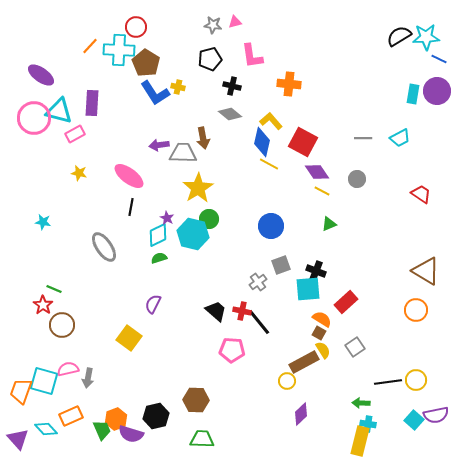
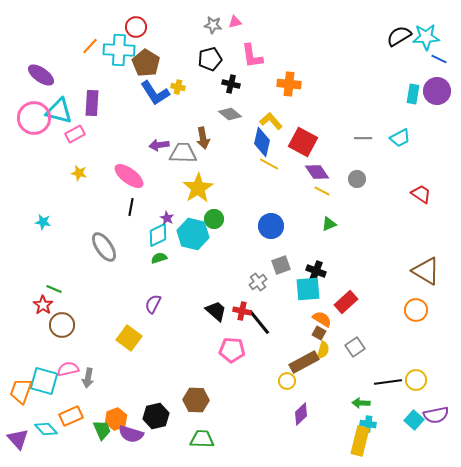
black cross at (232, 86): moved 1 px left, 2 px up
green circle at (209, 219): moved 5 px right
yellow semicircle at (323, 350): rotated 48 degrees clockwise
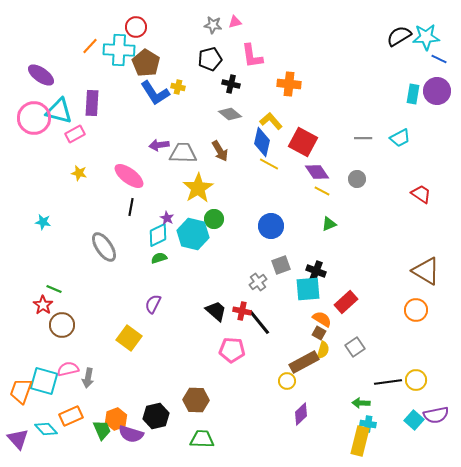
brown arrow at (203, 138): moved 17 px right, 13 px down; rotated 20 degrees counterclockwise
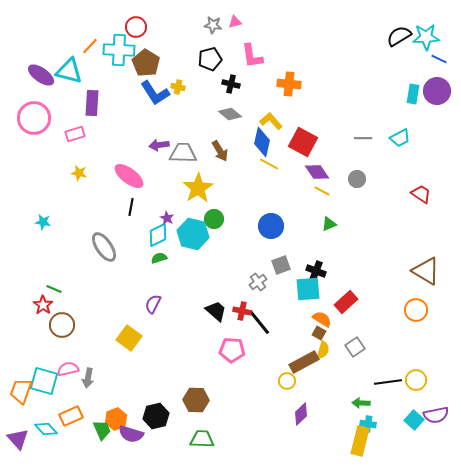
cyan triangle at (59, 111): moved 10 px right, 40 px up
pink rectangle at (75, 134): rotated 12 degrees clockwise
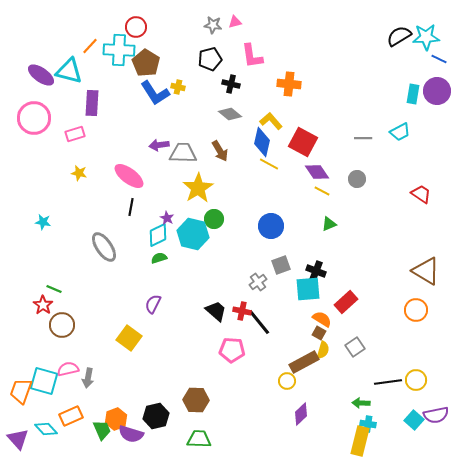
cyan trapezoid at (400, 138): moved 6 px up
green trapezoid at (202, 439): moved 3 px left
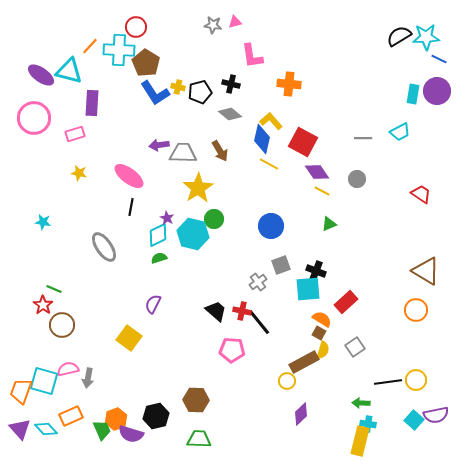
black pentagon at (210, 59): moved 10 px left, 33 px down
blue diamond at (262, 142): moved 3 px up
purple triangle at (18, 439): moved 2 px right, 10 px up
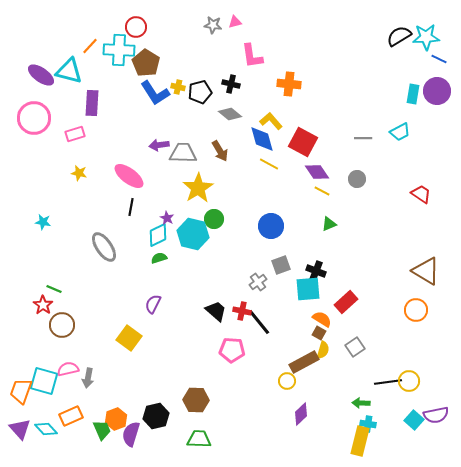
blue diamond at (262, 139): rotated 28 degrees counterclockwise
yellow circle at (416, 380): moved 7 px left, 1 px down
purple semicircle at (131, 434): rotated 90 degrees clockwise
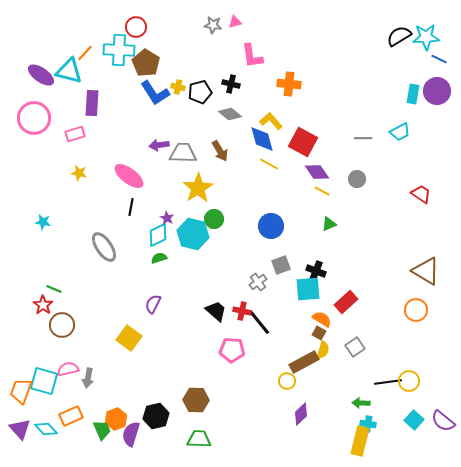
orange line at (90, 46): moved 5 px left, 7 px down
purple semicircle at (436, 415): moved 7 px right, 6 px down; rotated 50 degrees clockwise
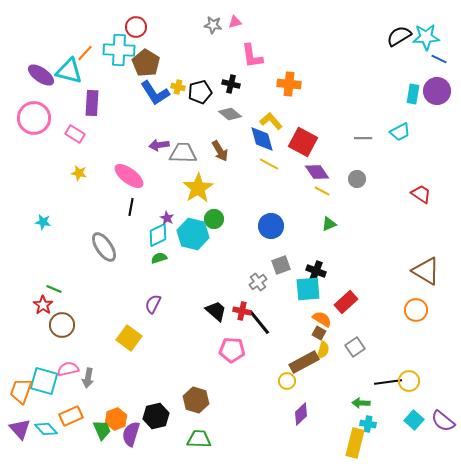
pink rectangle at (75, 134): rotated 48 degrees clockwise
brown hexagon at (196, 400): rotated 15 degrees clockwise
yellow rectangle at (360, 441): moved 5 px left, 2 px down
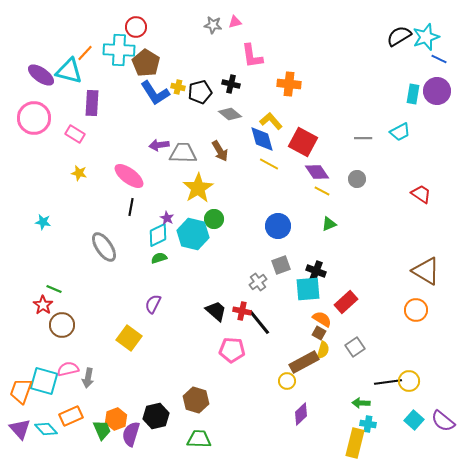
cyan star at (426, 37): rotated 16 degrees counterclockwise
blue circle at (271, 226): moved 7 px right
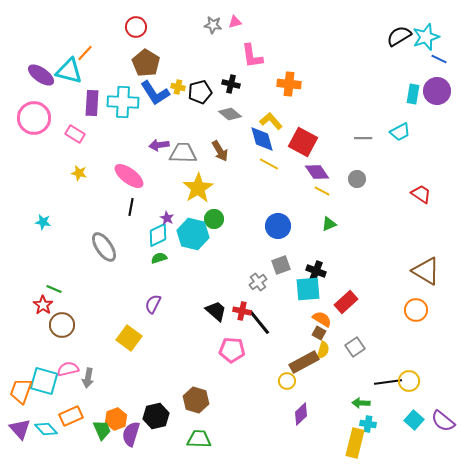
cyan cross at (119, 50): moved 4 px right, 52 px down
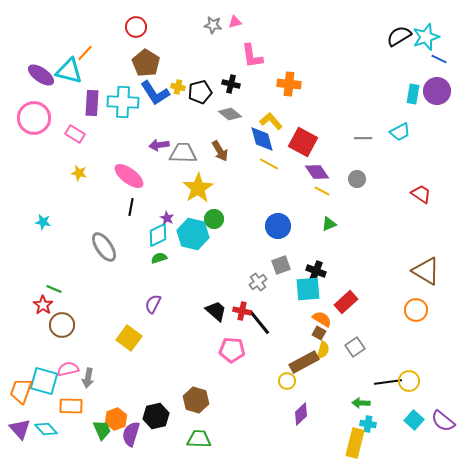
orange rectangle at (71, 416): moved 10 px up; rotated 25 degrees clockwise
